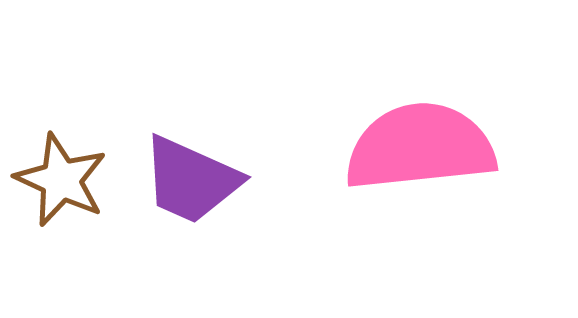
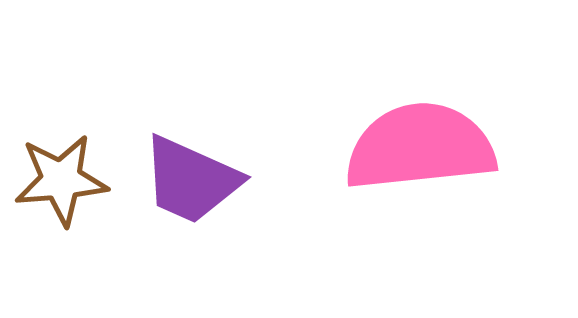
brown star: rotated 30 degrees counterclockwise
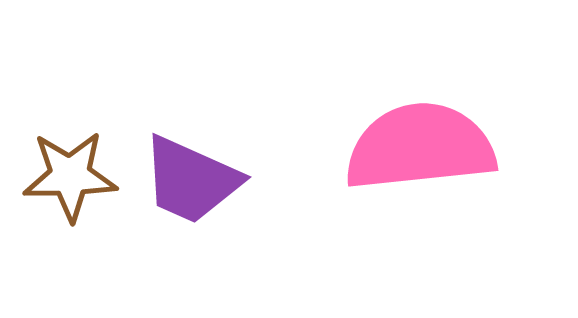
brown star: moved 9 px right, 4 px up; rotated 4 degrees clockwise
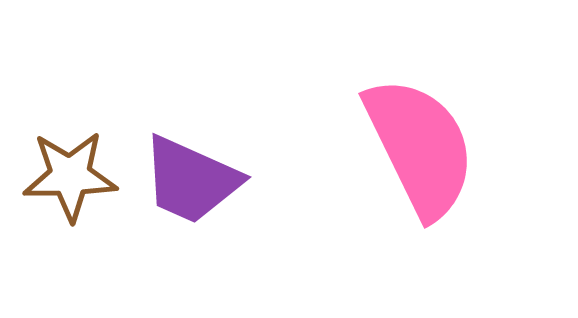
pink semicircle: rotated 70 degrees clockwise
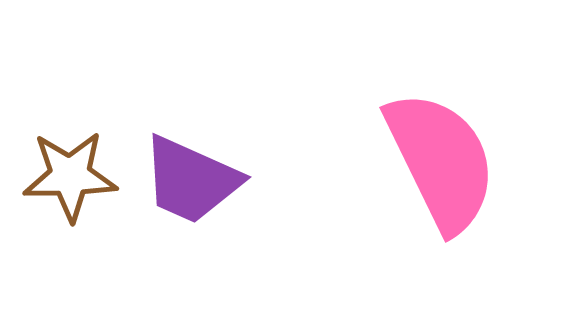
pink semicircle: moved 21 px right, 14 px down
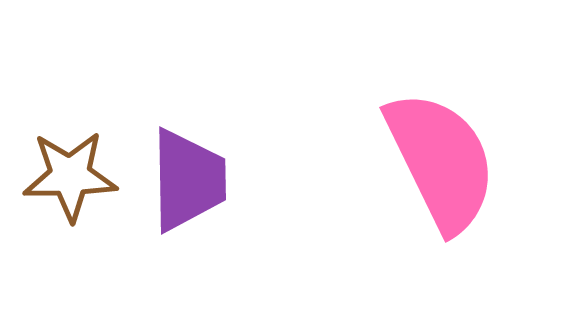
purple trapezoid: moved 3 px left; rotated 115 degrees counterclockwise
